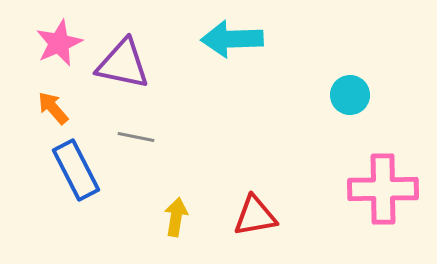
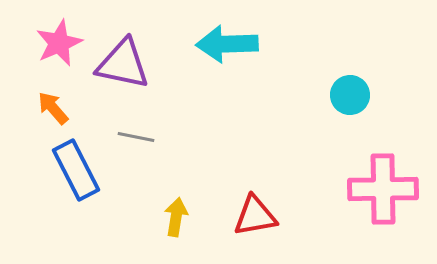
cyan arrow: moved 5 px left, 5 px down
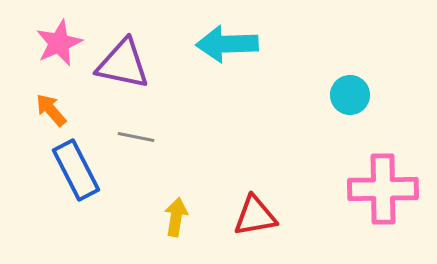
orange arrow: moved 2 px left, 2 px down
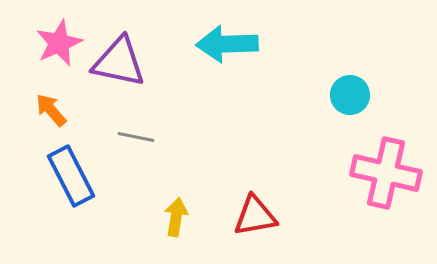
purple triangle: moved 4 px left, 2 px up
blue rectangle: moved 5 px left, 6 px down
pink cross: moved 3 px right, 16 px up; rotated 14 degrees clockwise
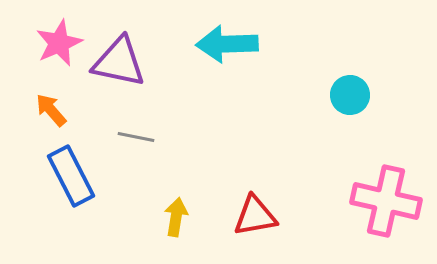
pink cross: moved 28 px down
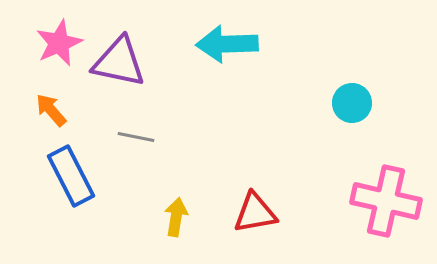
cyan circle: moved 2 px right, 8 px down
red triangle: moved 3 px up
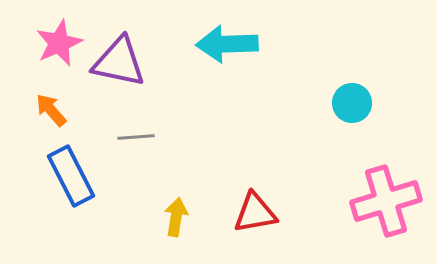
gray line: rotated 15 degrees counterclockwise
pink cross: rotated 30 degrees counterclockwise
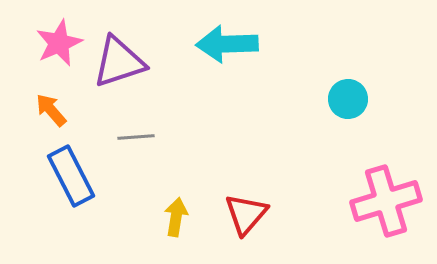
purple triangle: rotated 30 degrees counterclockwise
cyan circle: moved 4 px left, 4 px up
red triangle: moved 9 px left, 1 px down; rotated 39 degrees counterclockwise
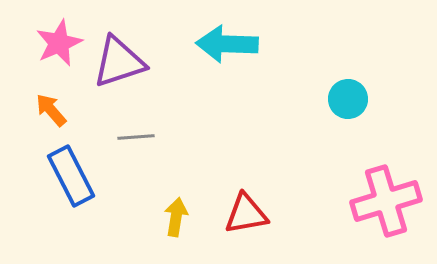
cyan arrow: rotated 4 degrees clockwise
red triangle: rotated 39 degrees clockwise
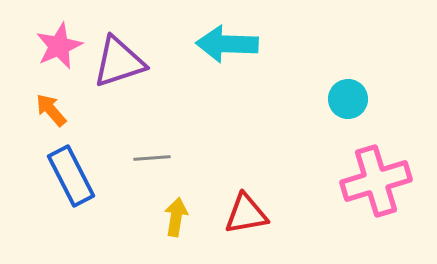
pink star: moved 3 px down
gray line: moved 16 px right, 21 px down
pink cross: moved 10 px left, 20 px up
